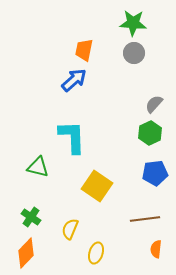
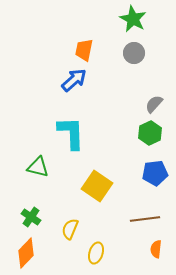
green star: moved 4 px up; rotated 24 degrees clockwise
cyan L-shape: moved 1 px left, 4 px up
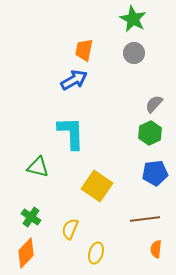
blue arrow: rotated 12 degrees clockwise
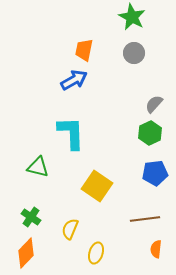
green star: moved 1 px left, 2 px up
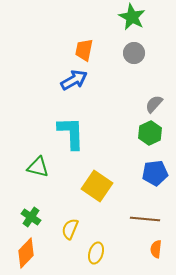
brown line: rotated 12 degrees clockwise
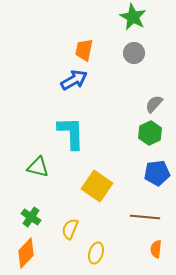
green star: moved 1 px right
blue pentagon: moved 2 px right
brown line: moved 2 px up
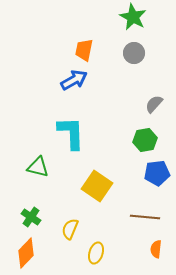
green hexagon: moved 5 px left, 7 px down; rotated 15 degrees clockwise
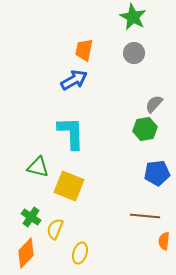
green hexagon: moved 11 px up
yellow square: moved 28 px left; rotated 12 degrees counterclockwise
brown line: moved 1 px up
yellow semicircle: moved 15 px left
orange semicircle: moved 8 px right, 8 px up
yellow ellipse: moved 16 px left
